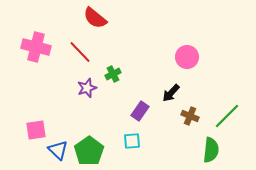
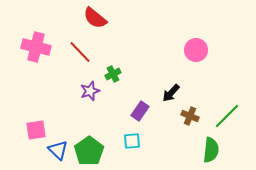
pink circle: moved 9 px right, 7 px up
purple star: moved 3 px right, 3 px down
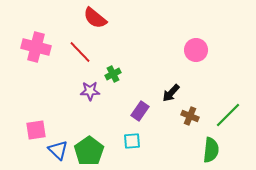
purple star: rotated 18 degrees clockwise
green line: moved 1 px right, 1 px up
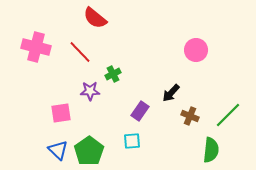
pink square: moved 25 px right, 17 px up
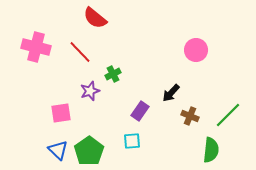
purple star: rotated 18 degrees counterclockwise
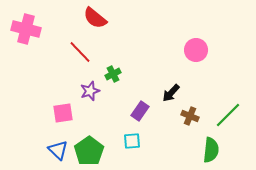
pink cross: moved 10 px left, 18 px up
pink square: moved 2 px right
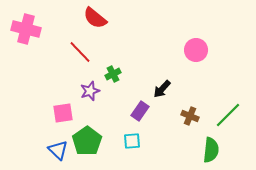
black arrow: moved 9 px left, 4 px up
green pentagon: moved 2 px left, 10 px up
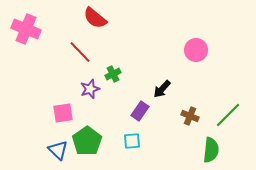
pink cross: rotated 8 degrees clockwise
purple star: moved 2 px up
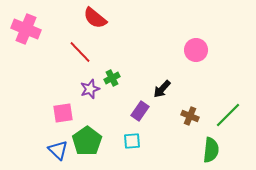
green cross: moved 1 px left, 4 px down
